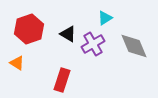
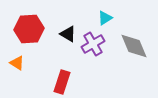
red hexagon: rotated 16 degrees clockwise
red rectangle: moved 2 px down
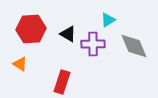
cyan triangle: moved 3 px right, 2 px down
red hexagon: moved 2 px right
purple cross: rotated 30 degrees clockwise
orange triangle: moved 3 px right, 1 px down
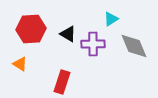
cyan triangle: moved 3 px right, 1 px up
